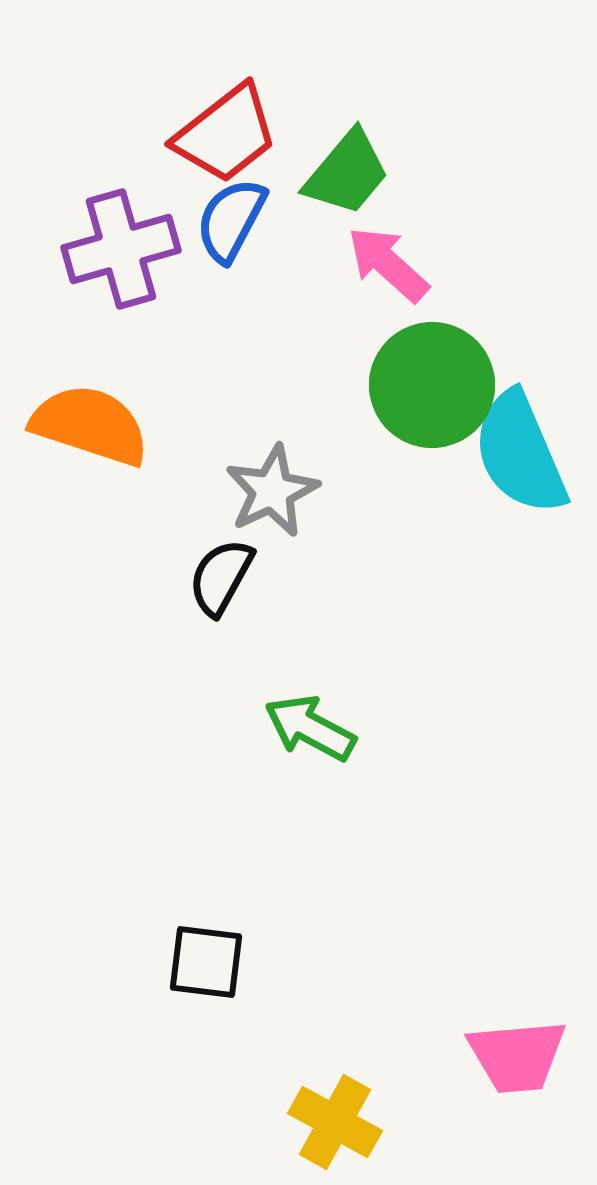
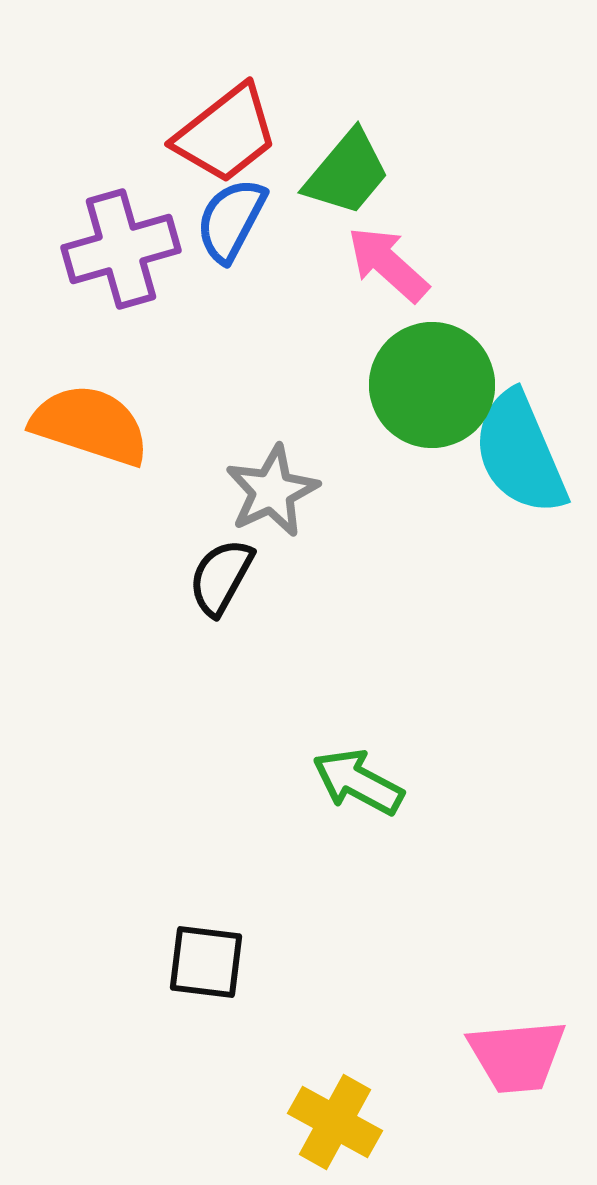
green arrow: moved 48 px right, 54 px down
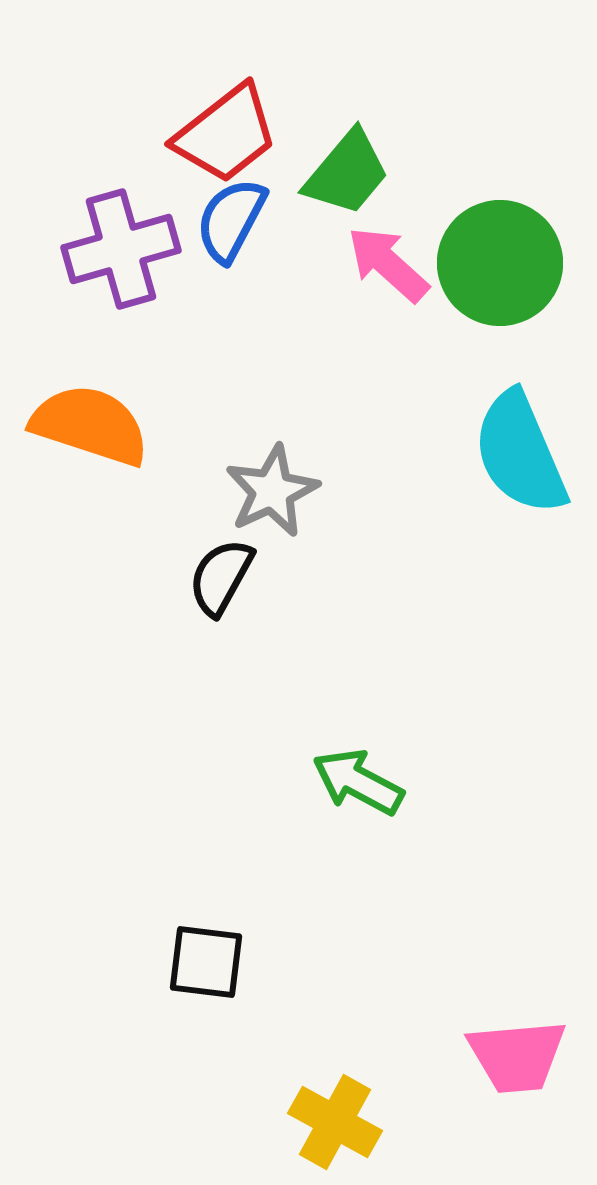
green circle: moved 68 px right, 122 px up
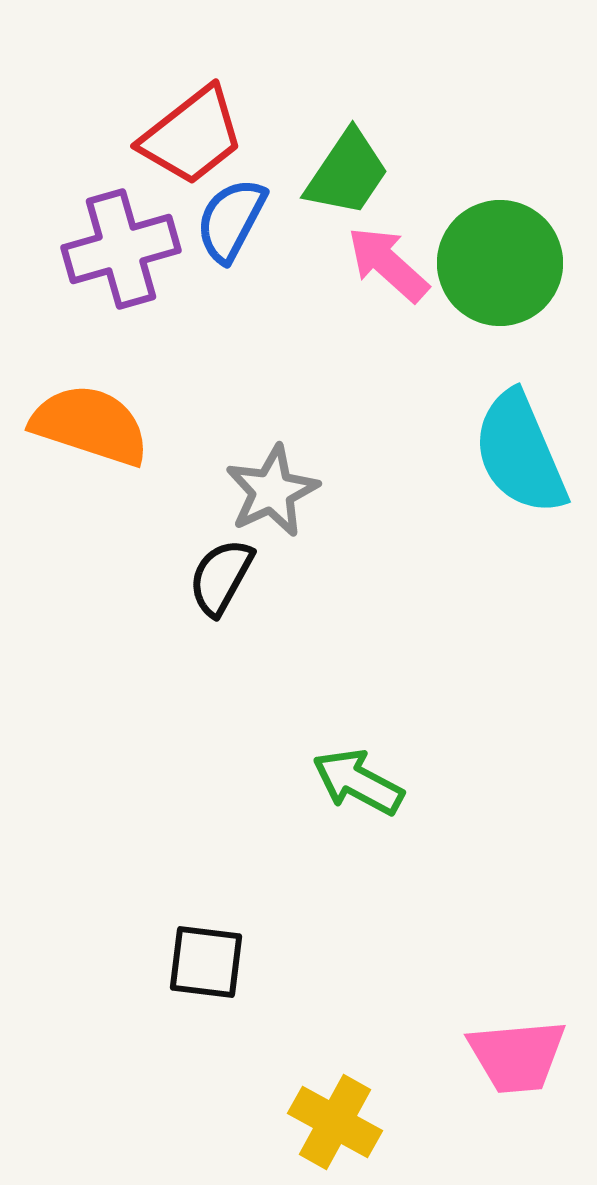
red trapezoid: moved 34 px left, 2 px down
green trapezoid: rotated 6 degrees counterclockwise
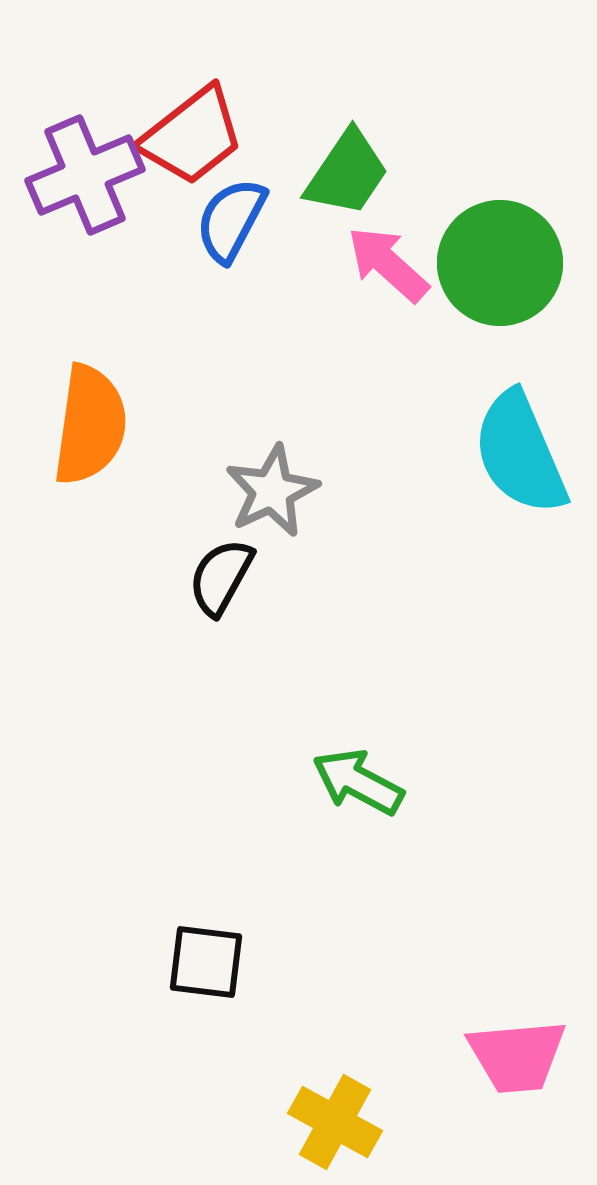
purple cross: moved 36 px left, 74 px up; rotated 7 degrees counterclockwise
orange semicircle: rotated 80 degrees clockwise
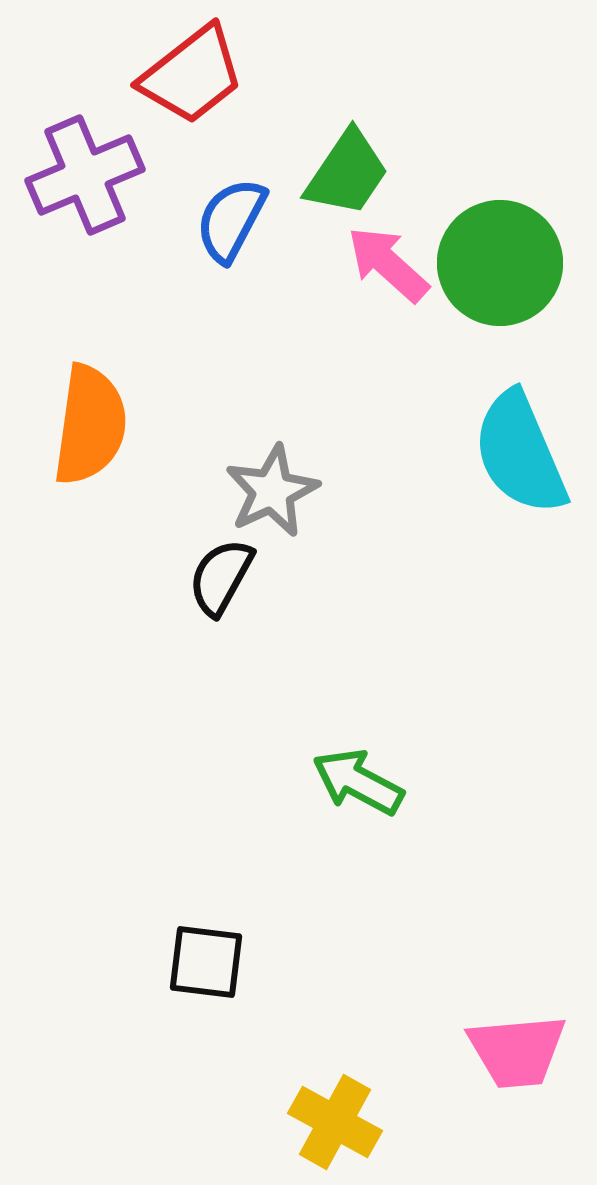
red trapezoid: moved 61 px up
pink trapezoid: moved 5 px up
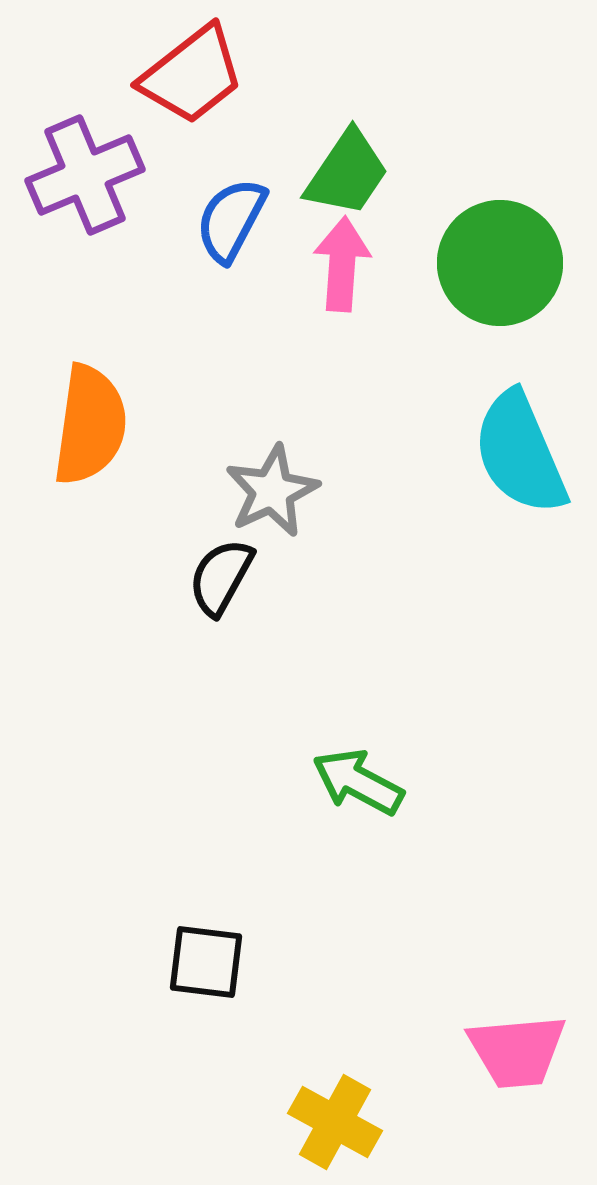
pink arrow: moved 46 px left; rotated 52 degrees clockwise
